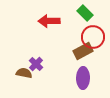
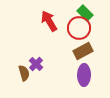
red arrow: rotated 60 degrees clockwise
red circle: moved 14 px left, 9 px up
brown semicircle: rotated 63 degrees clockwise
purple ellipse: moved 1 px right, 3 px up
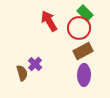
purple cross: moved 1 px left
brown semicircle: moved 2 px left
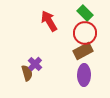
red circle: moved 6 px right, 5 px down
brown semicircle: moved 5 px right
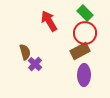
brown rectangle: moved 3 px left
brown semicircle: moved 2 px left, 21 px up
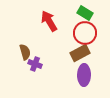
green rectangle: rotated 14 degrees counterclockwise
brown rectangle: moved 2 px down
purple cross: rotated 24 degrees counterclockwise
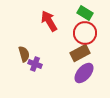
brown semicircle: moved 1 px left, 2 px down
purple ellipse: moved 2 px up; rotated 40 degrees clockwise
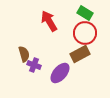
brown rectangle: moved 1 px down
purple cross: moved 1 px left, 1 px down
purple ellipse: moved 24 px left
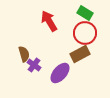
purple cross: rotated 16 degrees clockwise
